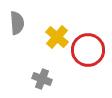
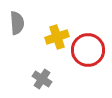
yellow cross: rotated 30 degrees clockwise
gray cross: rotated 12 degrees clockwise
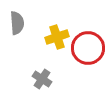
red circle: moved 2 px up
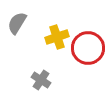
gray semicircle: rotated 145 degrees counterclockwise
gray cross: moved 1 px left, 1 px down
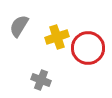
gray semicircle: moved 2 px right, 3 px down
gray cross: rotated 12 degrees counterclockwise
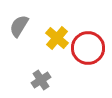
yellow cross: moved 1 px down; rotated 30 degrees counterclockwise
gray cross: rotated 36 degrees clockwise
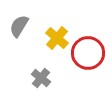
red circle: moved 5 px down
gray cross: moved 2 px up; rotated 18 degrees counterclockwise
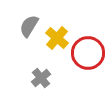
gray semicircle: moved 10 px right
gray cross: rotated 12 degrees clockwise
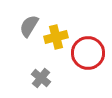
yellow cross: moved 1 px left, 1 px up; rotated 35 degrees clockwise
gray cross: rotated 12 degrees counterclockwise
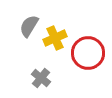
yellow cross: moved 1 px left, 1 px down; rotated 10 degrees counterclockwise
